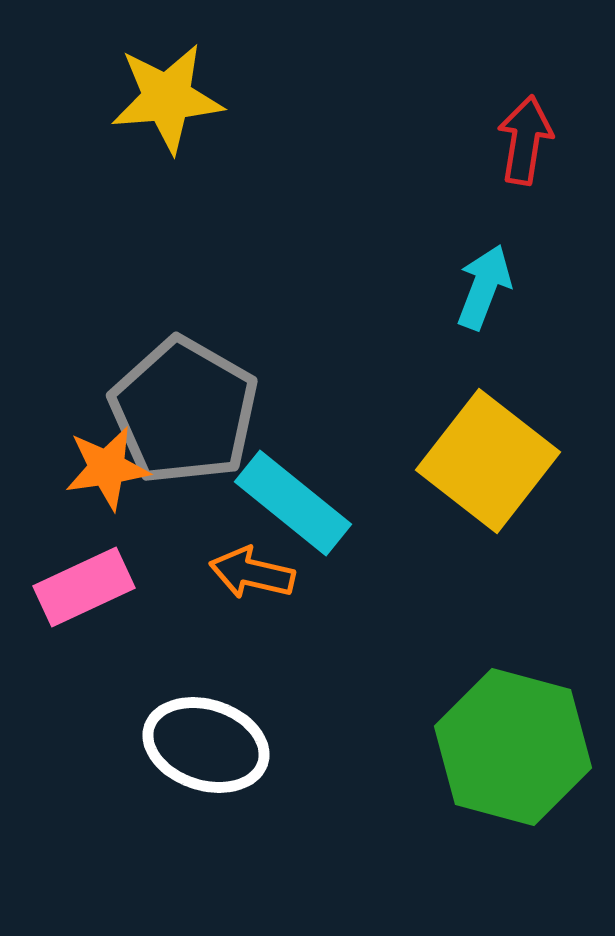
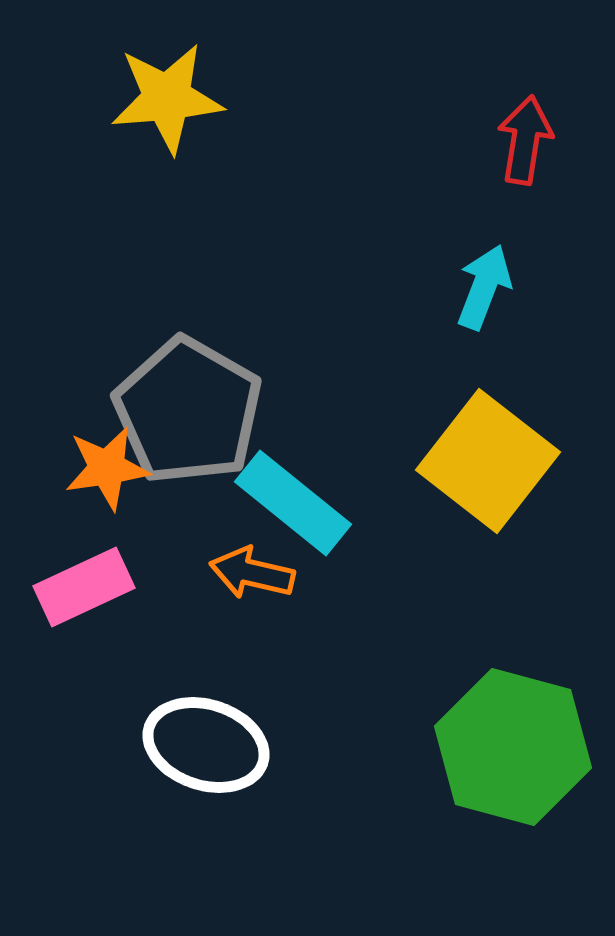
gray pentagon: moved 4 px right
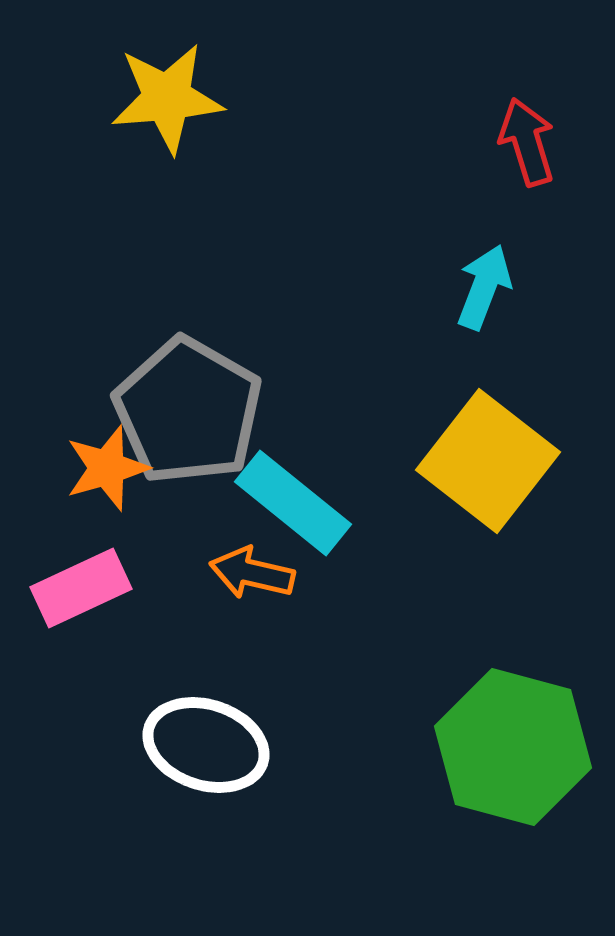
red arrow: moved 2 px right, 2 px down; rotated 26 degrees counterclockwise
orange star: rotated 8 degrees counterclockwise
pink rectangle: moved 3 px left, 1 px down
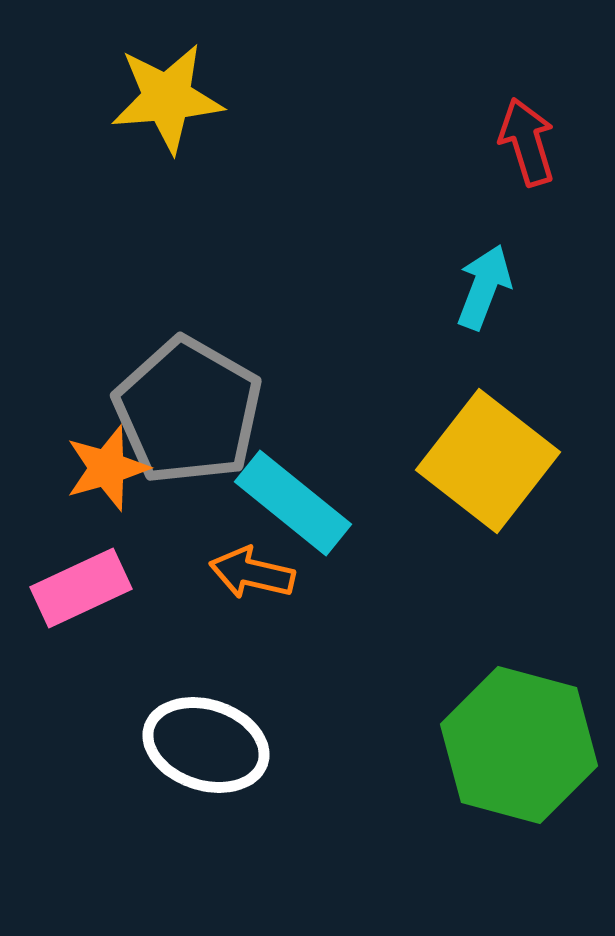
green hexagon: moved 6 px right, 2 px up
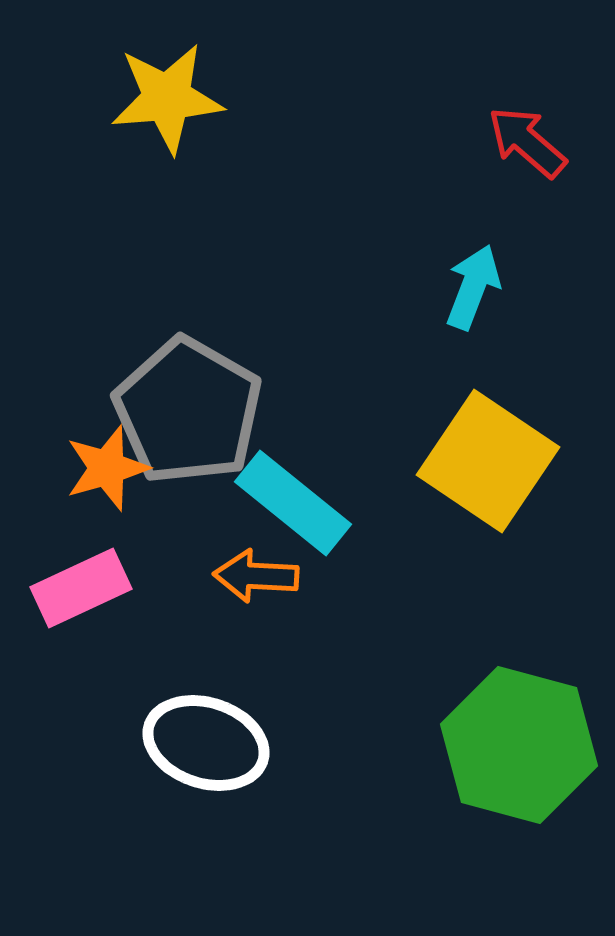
red arrow: rotated 32 degrees counterclockwise
cyan arrow: moved 11 px left
yellow square: rotated 4 degrees counterclockwise
orange arrow: moved 4 px right, 3 px down; rotated 10 degrees counterclockwise
white ellipse: moved 2 px up
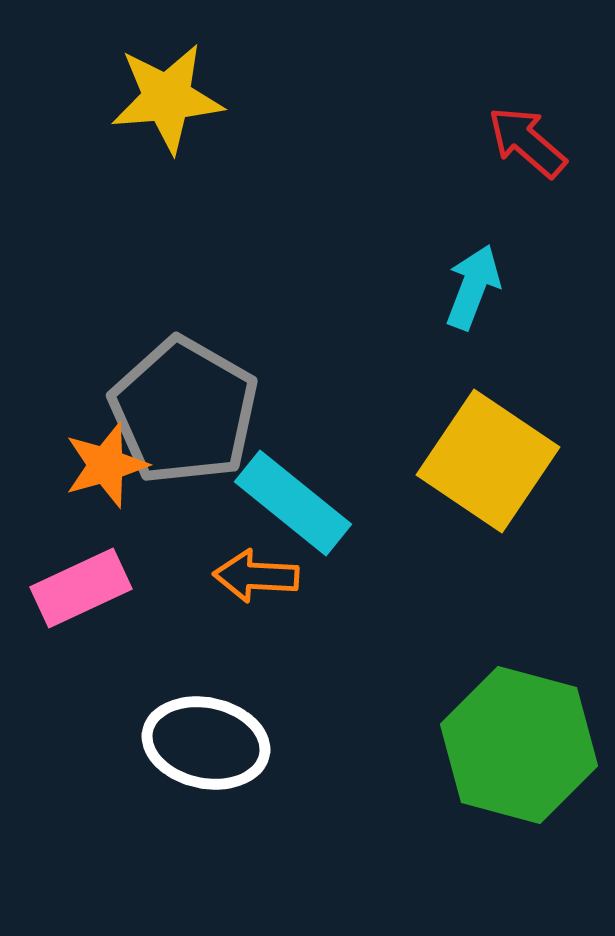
gray pentagon: moved 4 px left
orange star: moved 1 px left, 3 px up
white ellipse: rotated 6 degrees counterclockwise
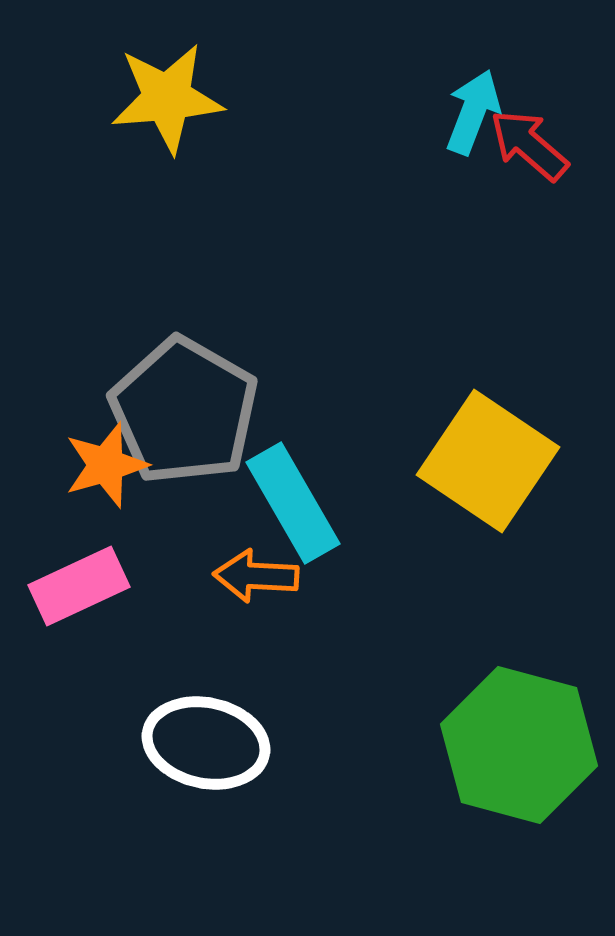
red arrow: moved 2 px right, 3 px down
cyan arrow: moved 175 px up
cyan rectangle: rotated 21 degrees clockwise
pink rectangle: moved 2 px left, 2 px up
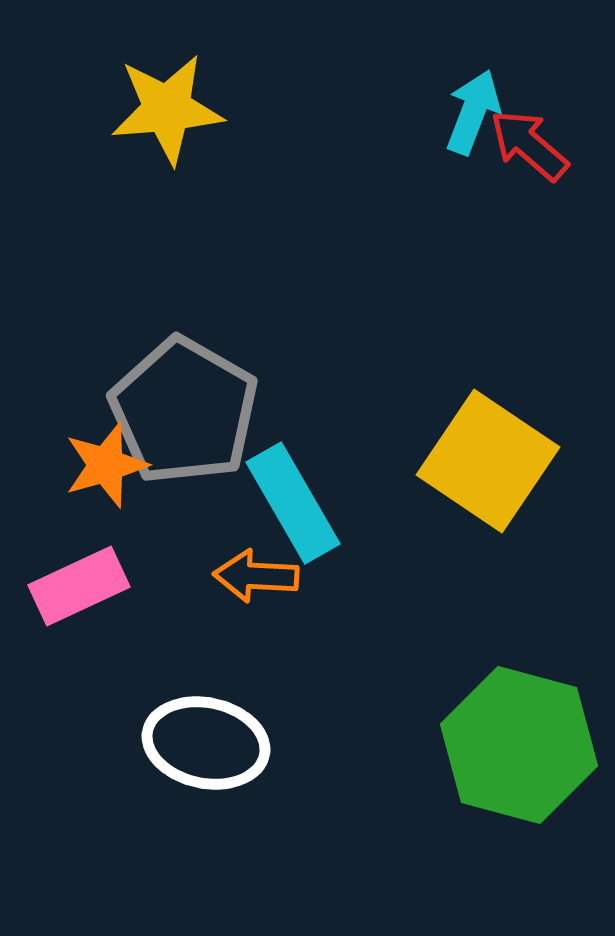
yellow star: moved 11 px down
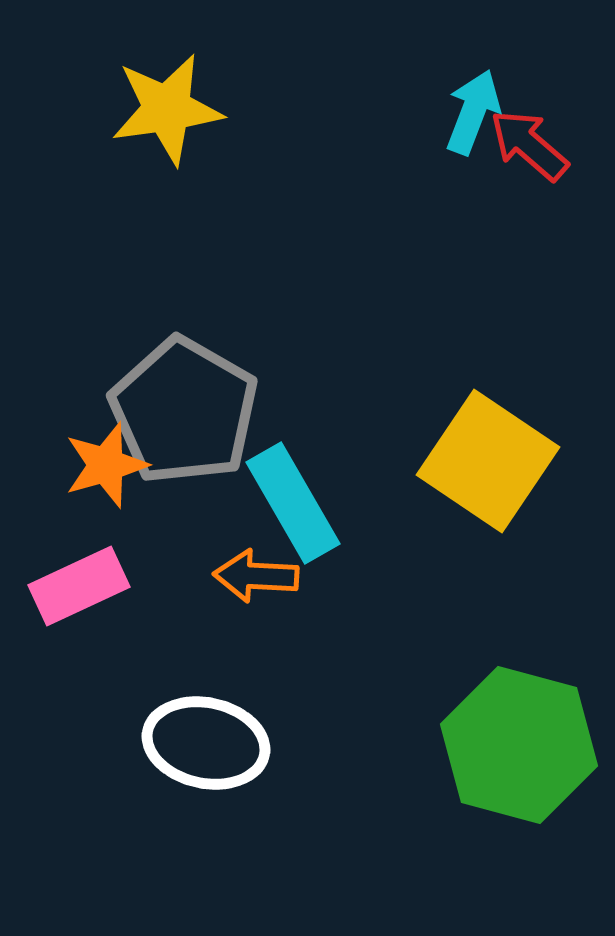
yellow star: rotated 3 degrees counterclockwise
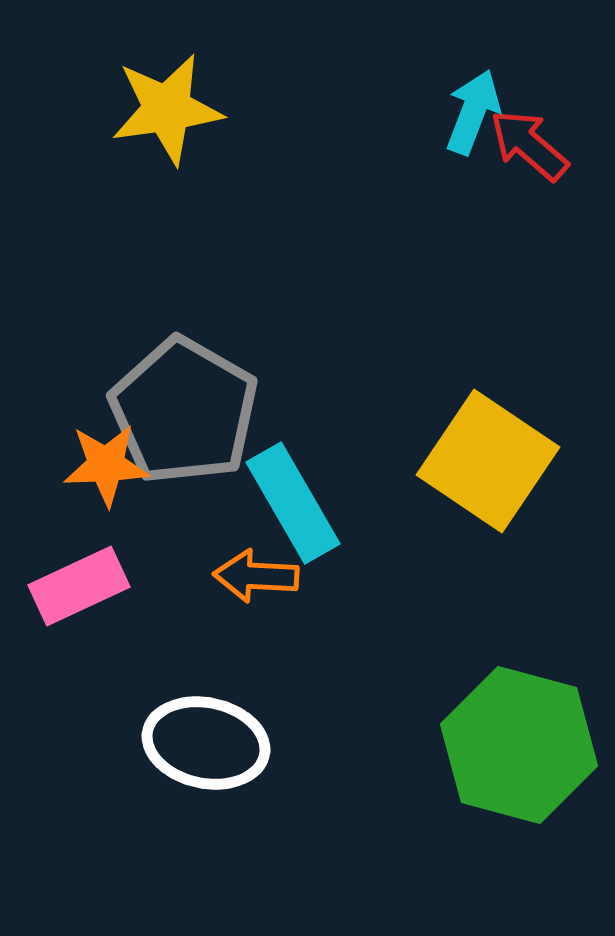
orange star: rotated 14 degrees clockwise
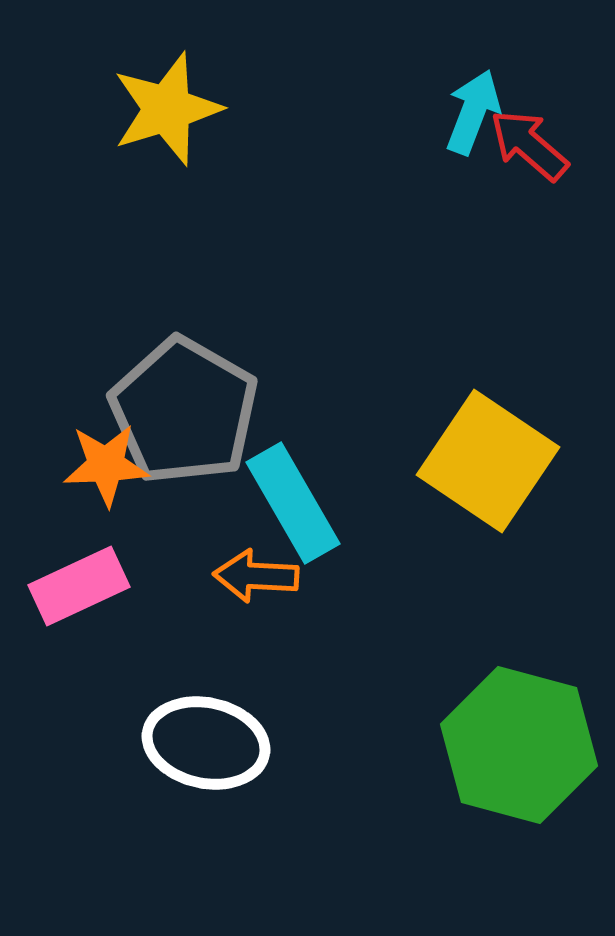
yellow star: rotated 9 degrees counterclockwise
